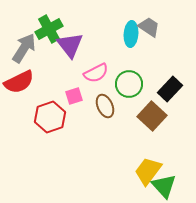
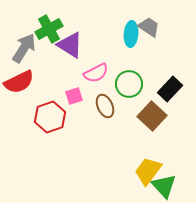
purple triangle: rotated 20 degrees counterclockwise
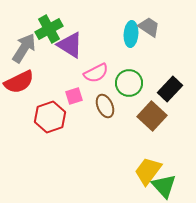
green circle: moved 1 px up
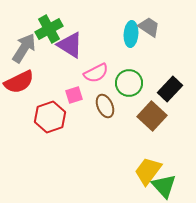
pink square: moved 1 px up
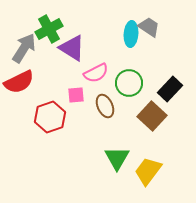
purple triangle: moved 2 px right, 3 px down
pink square: moved 2 px right; rotated 12 degrees clockwise
green triangle: moved 47 px left, 28 px up; rotated 12 degrees clockwise
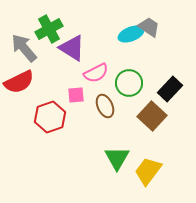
cyan ellipse: rotated 65 degrees clockwise
gray arrow: rotated 72 degrees counterclockwise
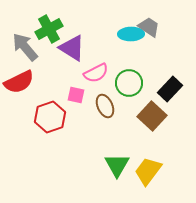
cyan ellipse: rotated 20 degrees clockwise
gray arrow: moved 1 px right, 1 px up
pink square: rotated 18 degrees clockwise
green triangle: moved 7 px down
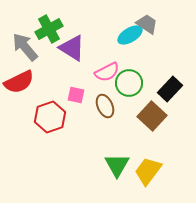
gray trapezoid: moved 2 px left, 3 px up
cyan ellipse: moved 1 px left, 1 px down; rotated 30 degrees counterclockwise
pink semicircle: moved 11 px right, 1 px up
